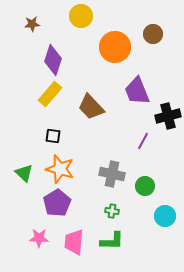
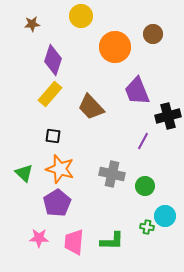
green cross: moved 35 px right, 16 px down
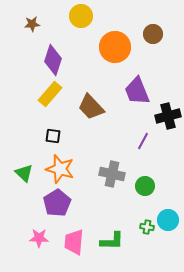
cyan circle: moved 3 px right, 4 px down
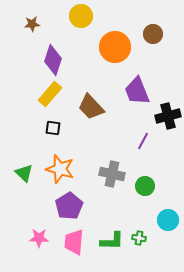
black square: moved 8 px up
purple pentagon: moved 12 px right, 3 px down
green cross: moved 8 px left, 11 px down
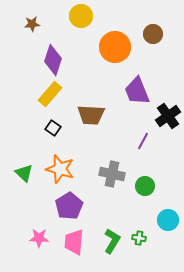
brown trapezoid: moved 8 px down; rotated 44 degrees counterclockwise
black cross: rotated 20 degrees counterclockwise
black square: rotated 28 degrees clockwise
green L-shape: rotated 60 degrees counterclockwise
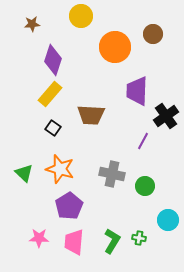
purple trapezoid: rotated 24 degrees clockwise
black cross: moved 2 px left
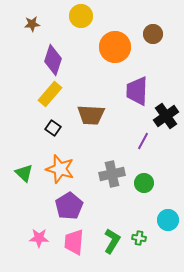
gray cross: rotated 25 degrees counterclockwise
green circle: moved 1 px left, 3 px up
